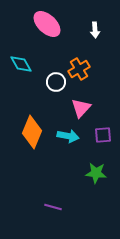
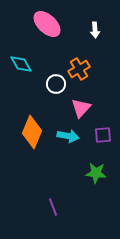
white circle: moved 2 px down
purple line: rotated 54 degrees clockwise
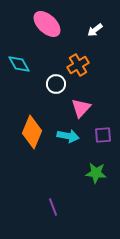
white arrow: rotated 56 degrees clockwise
cyan diamond: moved 2 px left
orange cross: moved 1 px left, 4 px up
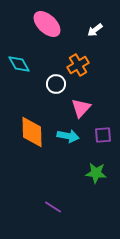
orange diamond: rotated 24 degrees counterclockwise
purple line: rotated 36 degrees counterclockwise
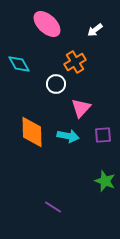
orange cross: moved 3 px left, 3 px up
green star: moved 9 px right, 8 px down; rotated 15 degrees clockwise
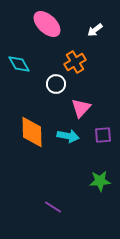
green star: moved 5 px left; rotated 25 degrees counterclockwise
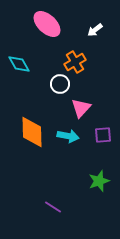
white circle: moved 4 px right
green star: moved 1 px left; rotated 15 degrees counterclockwise
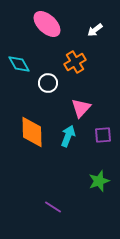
white circle: moved 12 px left, 1 px up
cyan arrow: rotated 80 degrees counterclockwise
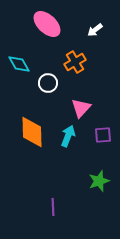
purple line: rotated 54 degrees clockwise
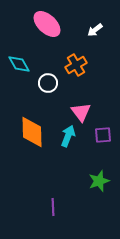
orange cross: moved 1 px right, 3 px down
pink triangle: moved 4 px down; rotated 20 degrees counterclockwise
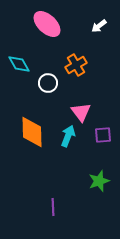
white arrow: moved 4 px right, 4 px up
